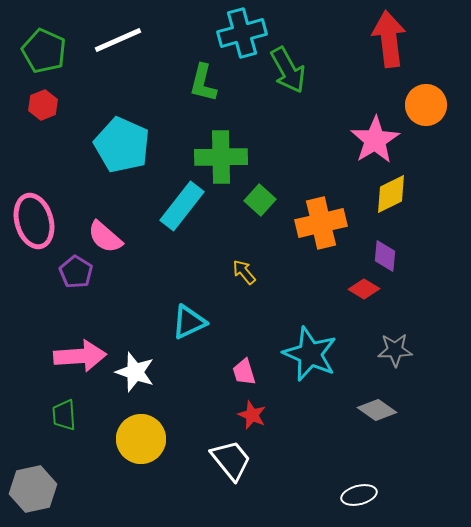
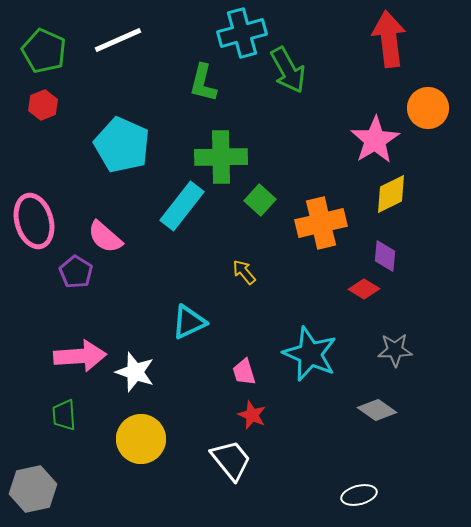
orange circle: moved 2 px right, 3 px down
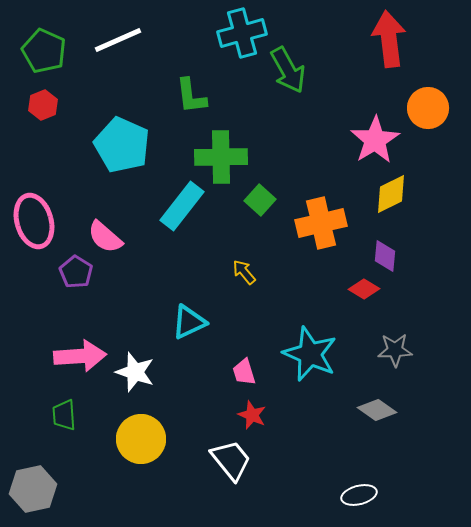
green L-shape: moved 12 px left, 13 px down; rotated 21 degrees counterclockwise
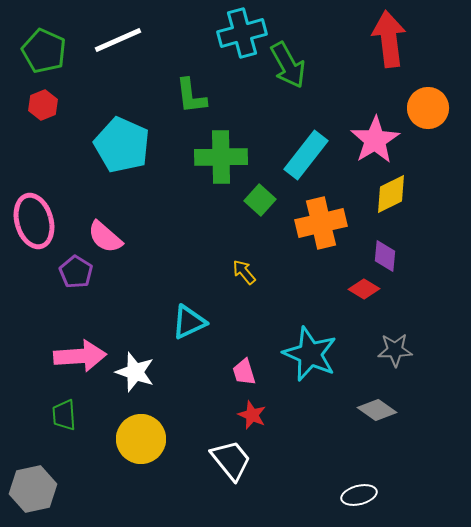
green arrow: moved 5 px up
cyan rectangle: moved 124 px right, 51 px up
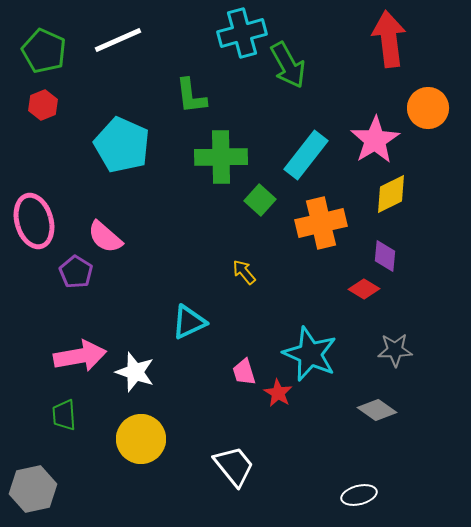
pink arrow: rotated 6 degrees counterclockwise
red star: moved 26 px right, 22 px up; rotated 8 degrees clockwise
white trapezoid: moved 3 px right, 6 px down
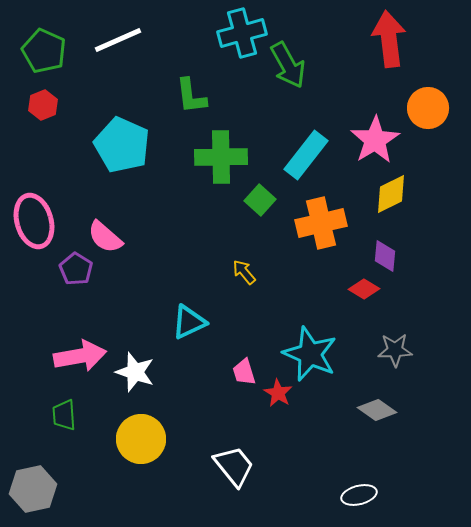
purple pentagon: moved 3 px up
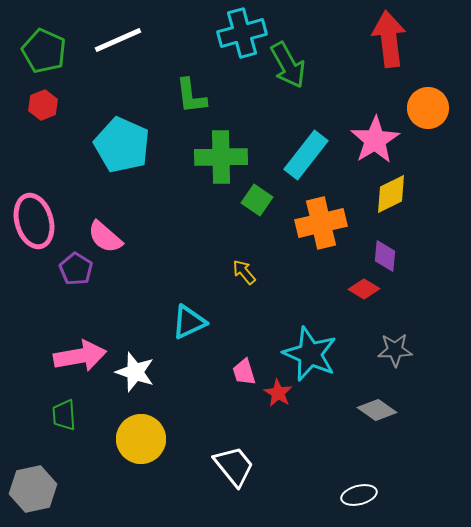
green square: moved 3 px left; rotated 8 degrees counterclockwise
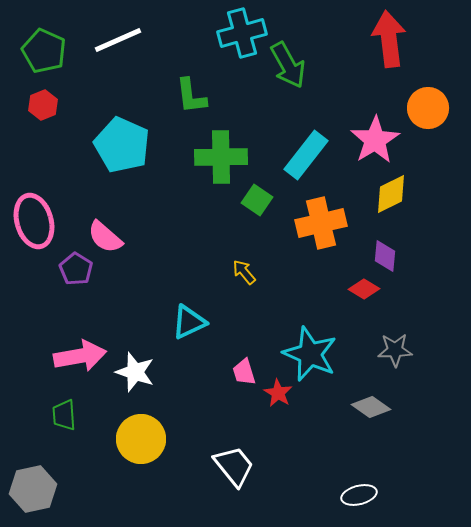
gray diamond: moved 6 px left, 3 px up
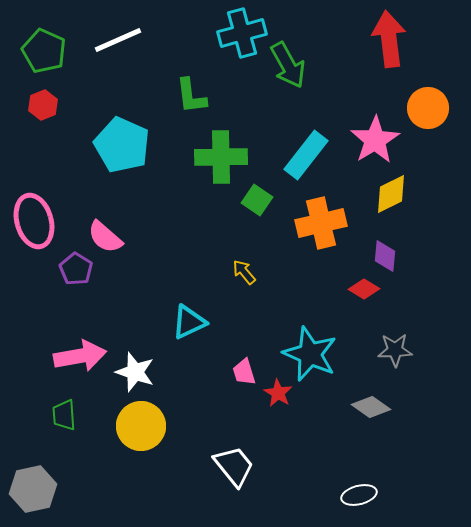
yellow circle: moved 13 px up
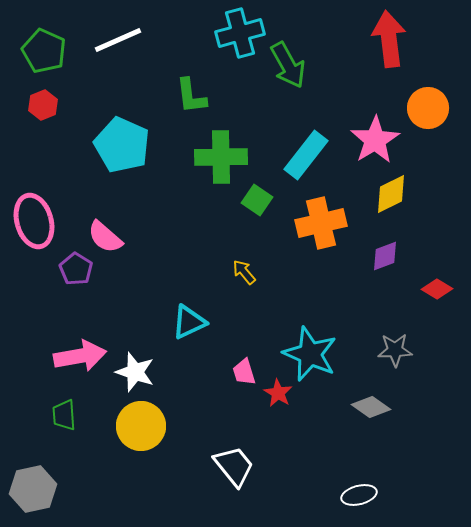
cyan cross: moved 2 px left
purple diamond: rotated 64 degrees clockwise
red diamond: moved 73 px right
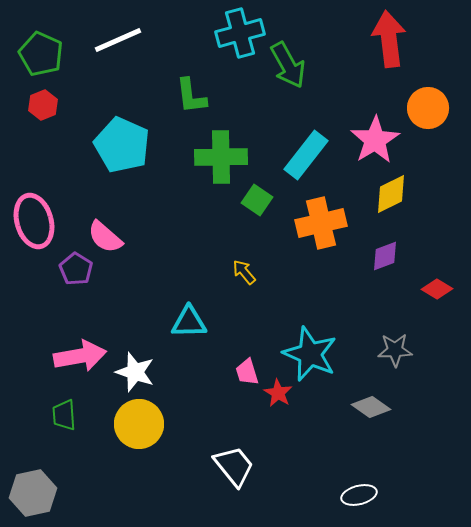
green pentagon: moved 3 px left, 3 px down
cyan triangle: rotated 24 degrees clockwise
pink trapezoid: moved 3 px right
yellow circle: moved 2 px left, 2 px up
gray hexagon: moved 4 px down
